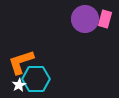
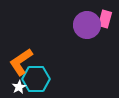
purple circle: moved 2 px right, 6 px down
orange L-shape: rotated 16 degrees counterclockwise
white star: moved 2 px down
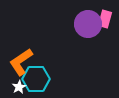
purple circle: moved 1 px right, 1 px up
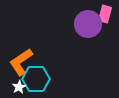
pink rectangle: moved 5 px up
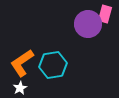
orange L-shape: moved 1 px right, 1 px down
cyan hexagon: moved 17 px right, 14 px up; rotated 8 degrees counterclockwise
white star: moved 1 px right, 1 px down
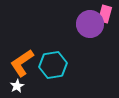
purple circle: moved 2 px right
white star: moved 3 px left, 2 px up
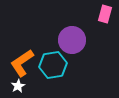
purple circle: moved 18 px left, 16 px down
white star: moved 1 px right
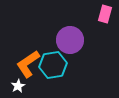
purple circle: moved 2 px left
orange L-shape: moved 6 px right, 1 px down
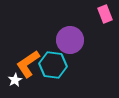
pink rectangle: rotated 36 degrees counterclockwise
cyan hexagon: rotated 16 degrees clockwise
white star: moved 3 px left, 6 px up
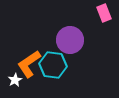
pink rectangle: moved 1 px left, 1 px up
orange L-shape: moved 1 px right
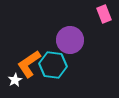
pink rectangle: moved 1 px down
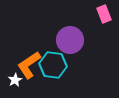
orange L-shape: moved 1 px down
